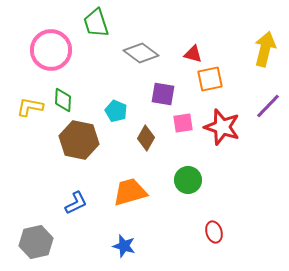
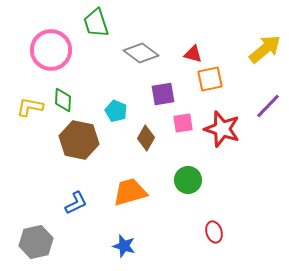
yellow arrow: rotated 36 degrees clockwise
purple square: rotated 20 degrees counterclockwise
red star: moved 2 px down
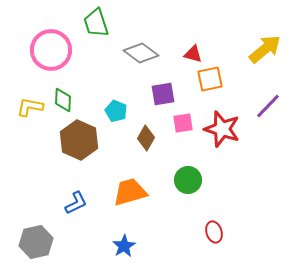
brown hexagon: rotated 12 degrees clockwise
blue star: rotated 25 degrees clockwise
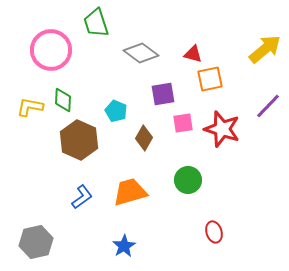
brown diamond: moved 2 px left
blue L-shape: moved 6 px right, 6 px up; rotated 10 degrees counterclockwise
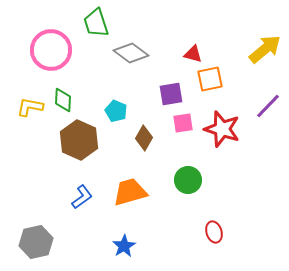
gray diamond: moved 10 px left
purple square: moved 8 px right
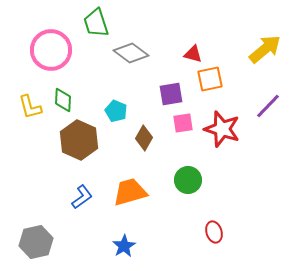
yellow L-shape: rotated 116 degrees counterclockwise
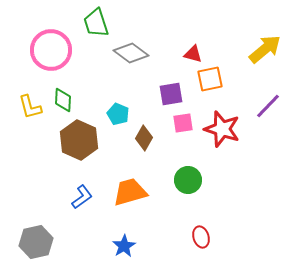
cyan pentagon: moved 2 px right, 3 px down
red ellipse: moved 13 px left, 5 px down
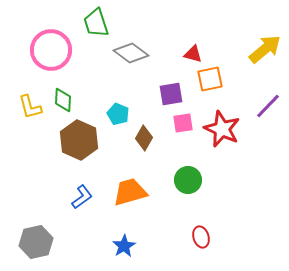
red star: rotated 6 degrees clockwise
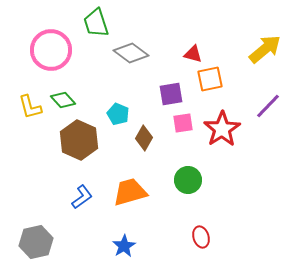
green diamond: rotated 45 degrees counterclockwise
red star: rotated 15 degrees clockwise
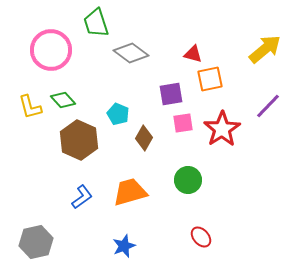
red ellipse: rotated 25 degrees counterclockwise
blue star: rotated 10 degrees clockwise
